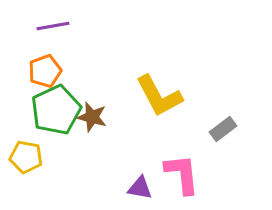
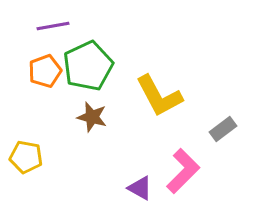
green pentagon: moved 32 px right, 44 px up
pink L-shape: moved 1 px right, 3 px up; rotated 51 degrees clockwise
purple triangle: rotated 20 degrees clockwise
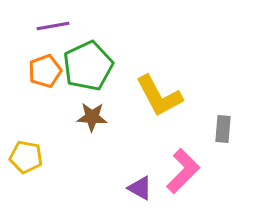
brown star: rotated 12 degrees counterclockwise
gray rectangle: rotated 48 degrees counterclockwise
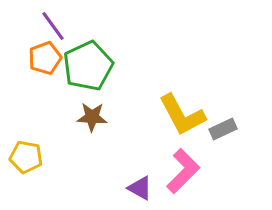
purple line: rotated 64 degrees clockwise
orange pentagon: moved 13 px up
yellow L-shape: moved 23 px right, 19 px down
gray rectangle: rotated 60 degrees clockwise
